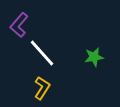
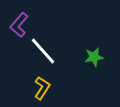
white line: moved 1 px right, 2 px up
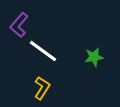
white line: rotated 12 degrees counterclockwise
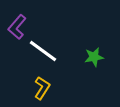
purple L-shape: moved 2 px left, 2 px down
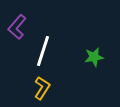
white line: rotated 72 degrees clockwise
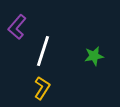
green star: moved 1 px up
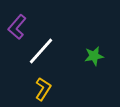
white line: moved 2 px left; rotated 24 degrees clockwise
yellow L-shape: moved 1 px right, 1 px down
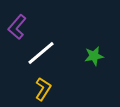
white line: moved 2 px down; rotated 8 degrees clockwise
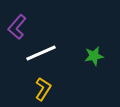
white line: rotated 16 degrees clockwise
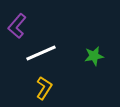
purple L-shape: moved 1 px up
yellow L-shape: moved 1 px right, 1 px up
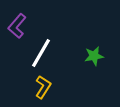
white line: rotated 36 degrees counterclockwise
yellow L-shape: moved 1 px left, 1 px up
